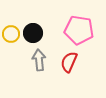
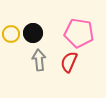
pink pentagon: moved 3 px down
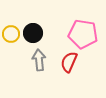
pink pentagon: moved 4 px right, 1 px down
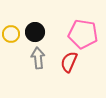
black circle: moved 2 px right, 1 px up
gray arrow: moved 1 px left, 2 px up
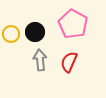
pink pentagon: moved 10 px left, 10 px up; rotated 20 degrees clockwise
gray arrow: moved 2 px right, 2 px down
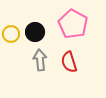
red semicircle: rotated 40 degrees counterclockwise
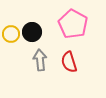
black circle: moved 3 px left
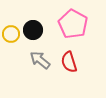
black circle: moved 1 px right, 2 px up
gray arrow: rotated 45 degrees counterclockwise
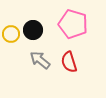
pink pentagon: rotated 12 degrees counterclockwise
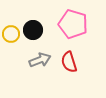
gray arrow: rotated 120 degrees clockwise
